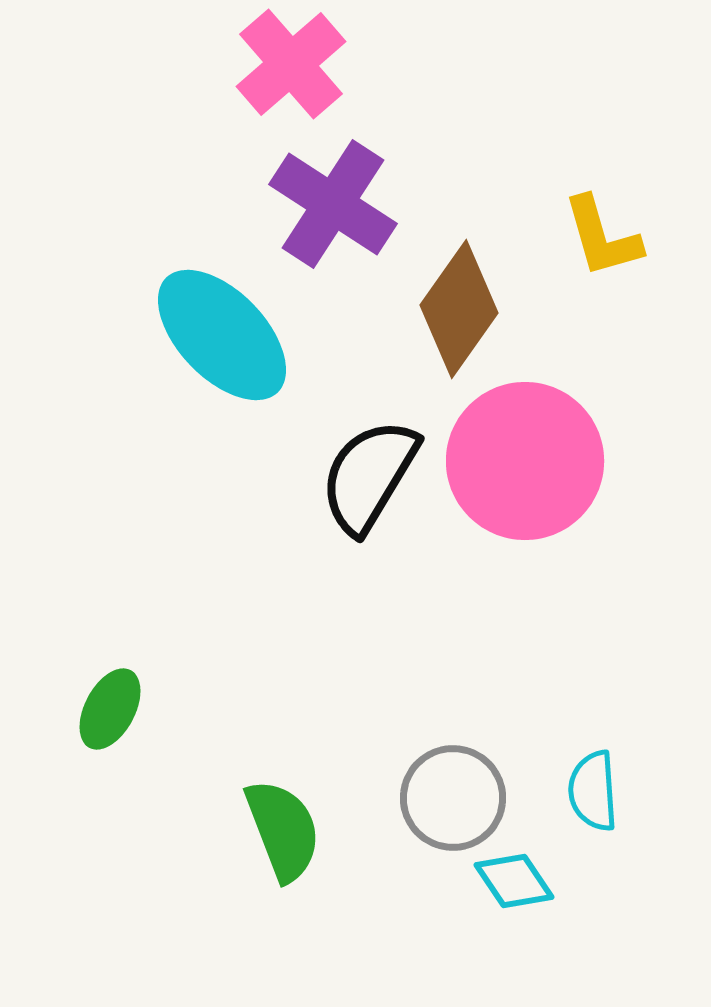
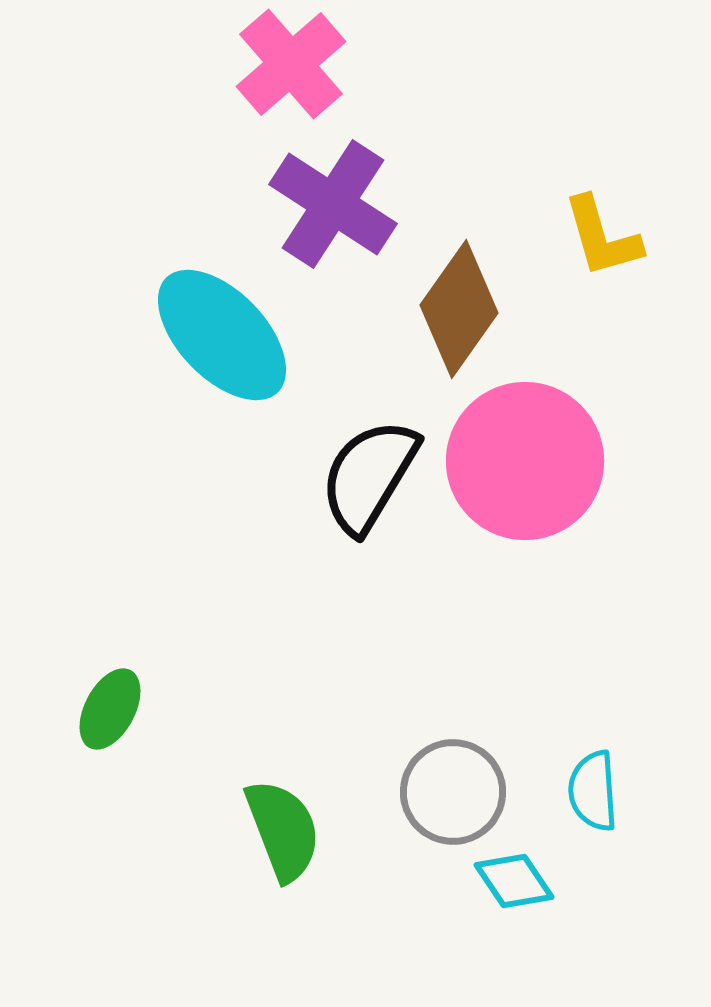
gray circle: moved 6 px up
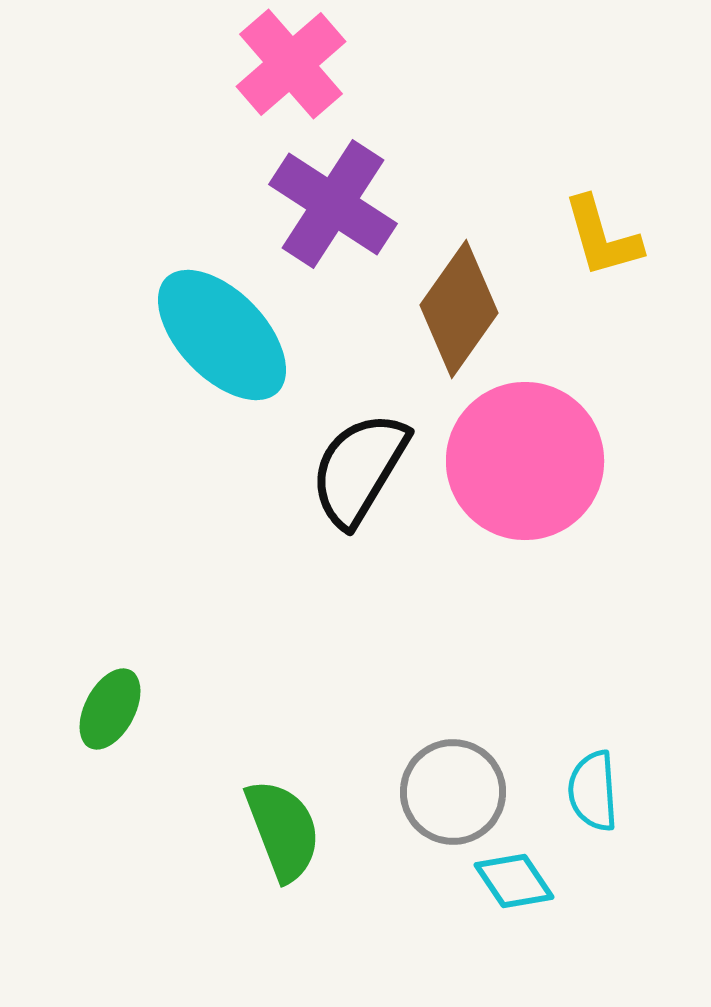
black semicircle: moved 10 px left, 7 px up
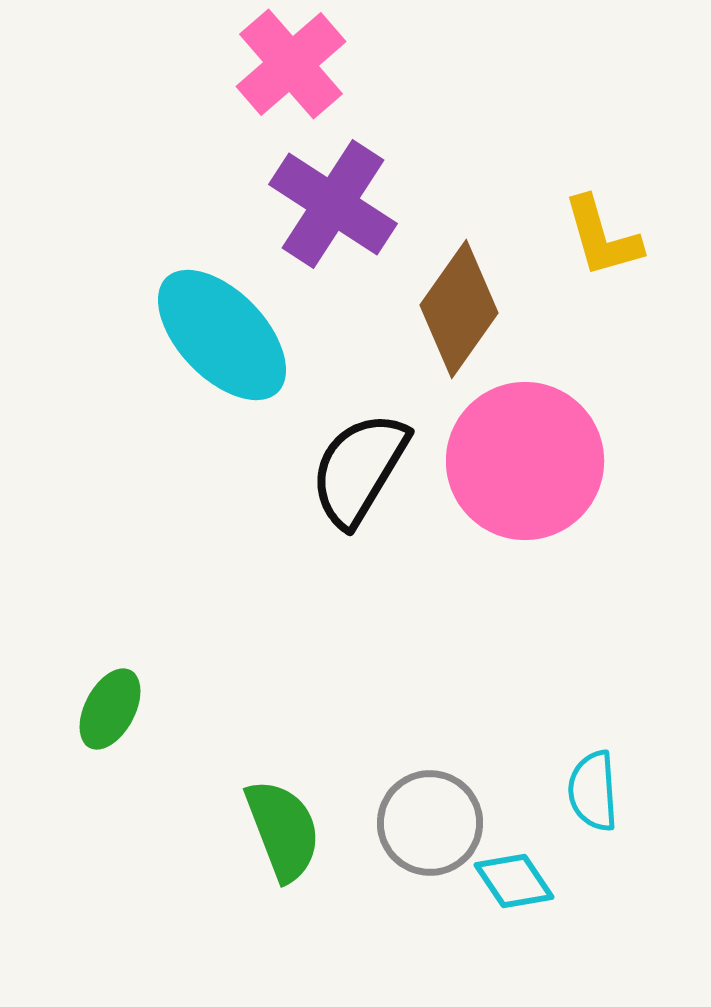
gray circle: moved 23 px left, 31 px down
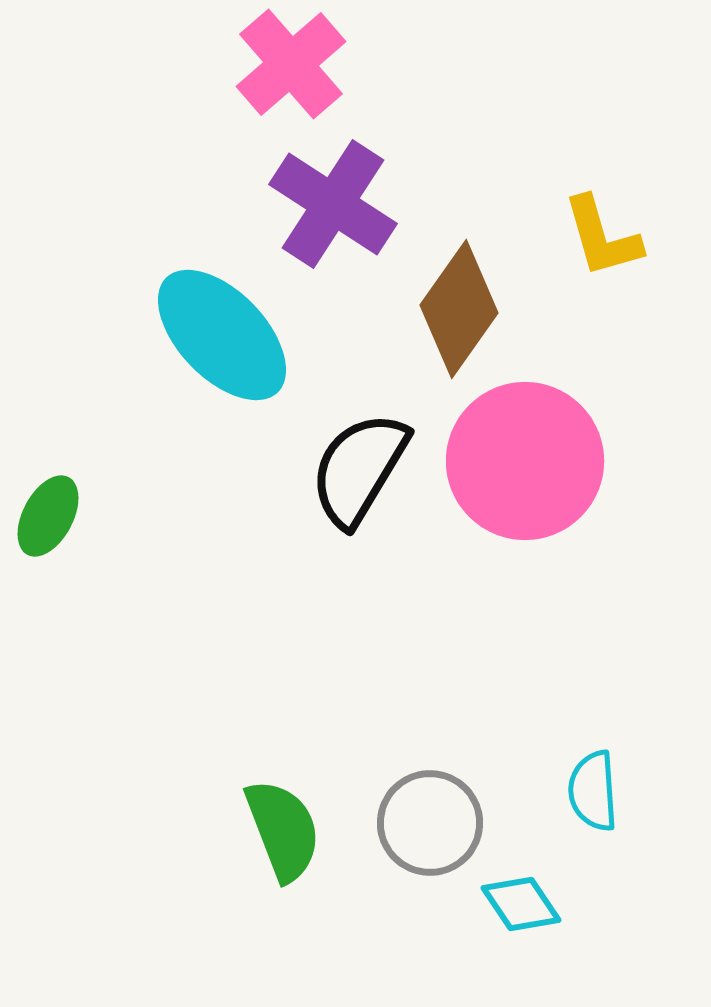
green ellipse: moved 62 px left, 193 px up
cyan diamond: moved 7 px right, 23 px down
